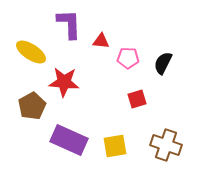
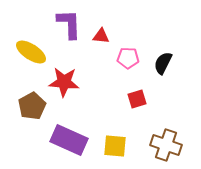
red triangle: moved 5 px up
yellow square: rotated 15 degrees clockwise
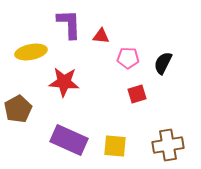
yellow ellipse: rotated 44 degrees counterclockwise
red square: moved 5 px up
brown pentagon: moved 14 px left, 3 px down
brown cross: moved 2 px right; rotated 28 degrees counterclockwise
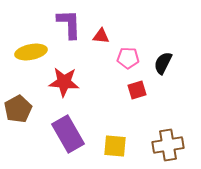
red square: moved 4 px up
purple rectangle: moved 1 px left, 6 px up; rotated 36 degrees clockwise
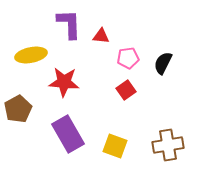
yellow ellipse: moved 3 px down
pink pentagon: rotated 10 degrees counterclockwise
red square: moved 11 px left; rotated 18 degrees counterclockwise
yellow square: rotated 15 degrees clockwise
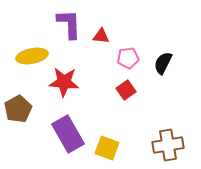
yellow ellipse: moved 1 px right, 1 px down
yellow square: moved 8 px left, 2 px down
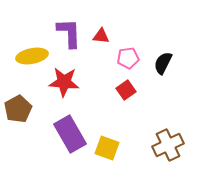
purple L-shape: moved 9 px down
purple rectangle: moved 2 px right
brown cross: rotated 16 degrees counterclockwise
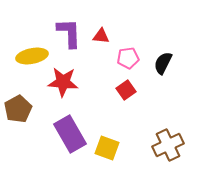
red star: moved 1 px left
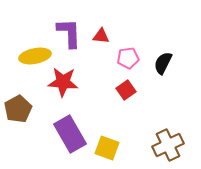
yellow ellipse: moved 3 px right
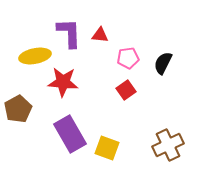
red triangle: moved 1 px left, 1 px up
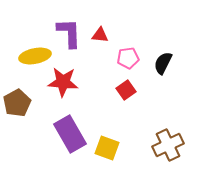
brown pentagon: moved 1 px left, 6 px up
